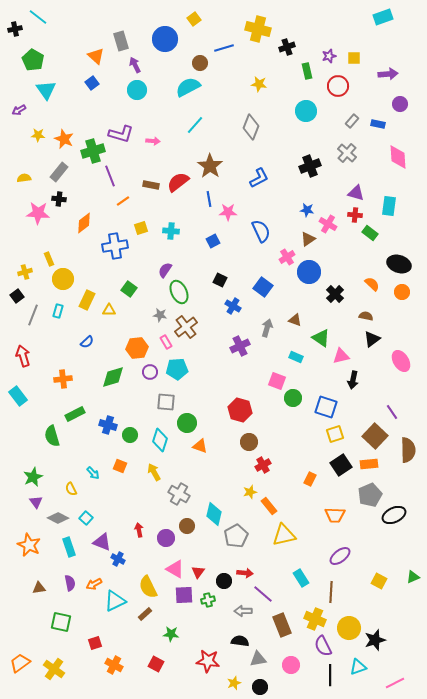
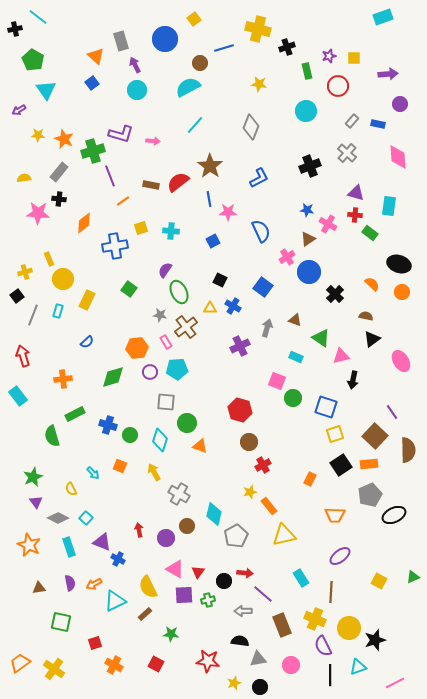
yellow triangle at (109, 310): moved 101 px right, 2 px up
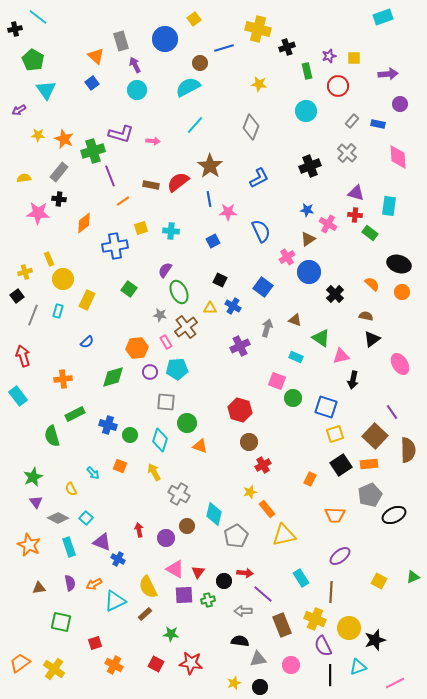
pink ellipse at (401, 361): moved 1 px left, 3 px down
orange rectangle at (269, 506): moved 2 px left, 3 px down
red star at (208, 661): moved 17 px left, 2 px down
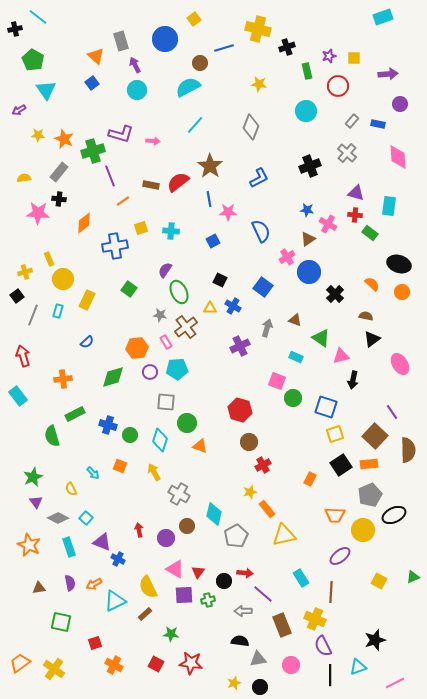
yellow circle at (349, 628): moved 14 px right, 98 px up
